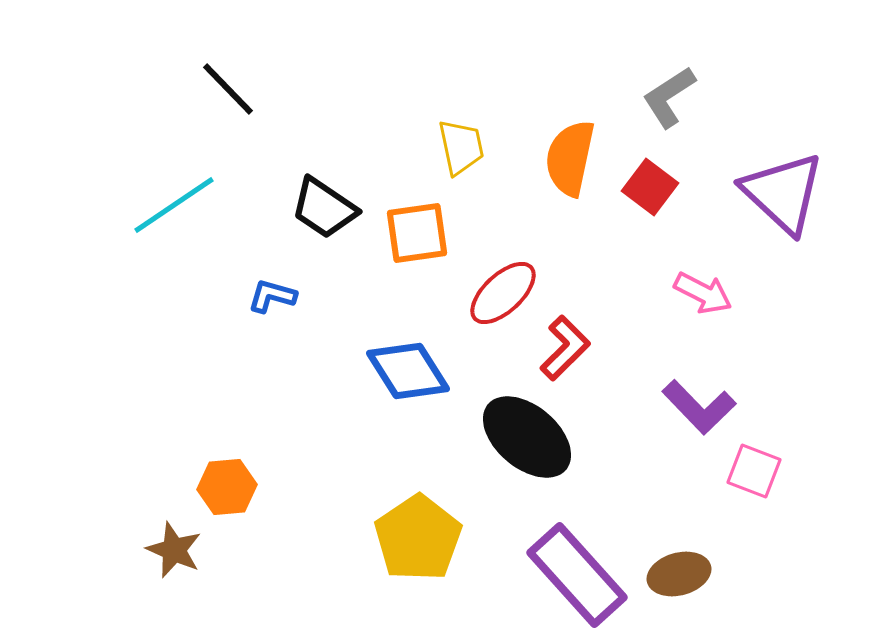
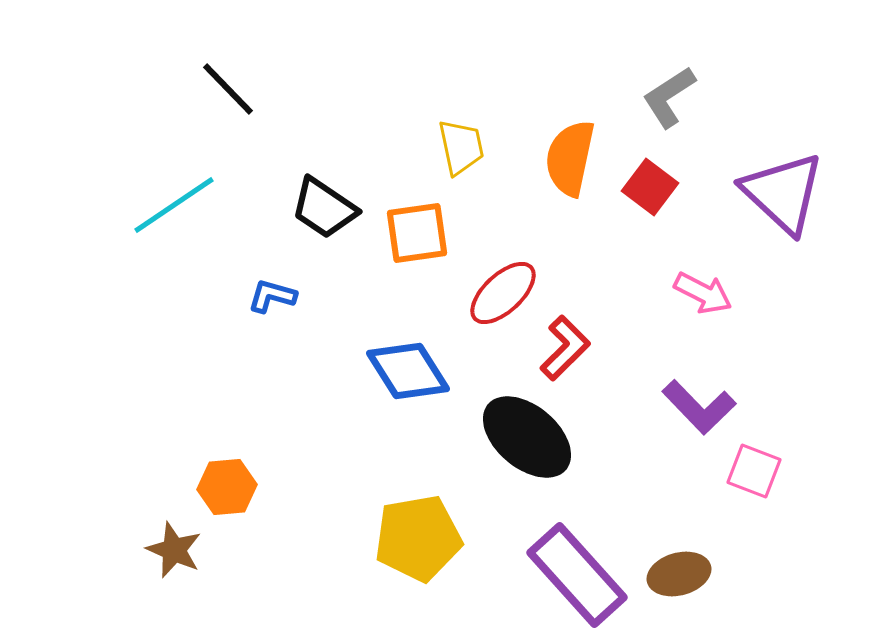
yellow pentagon: rotated 24 degrees clockwise
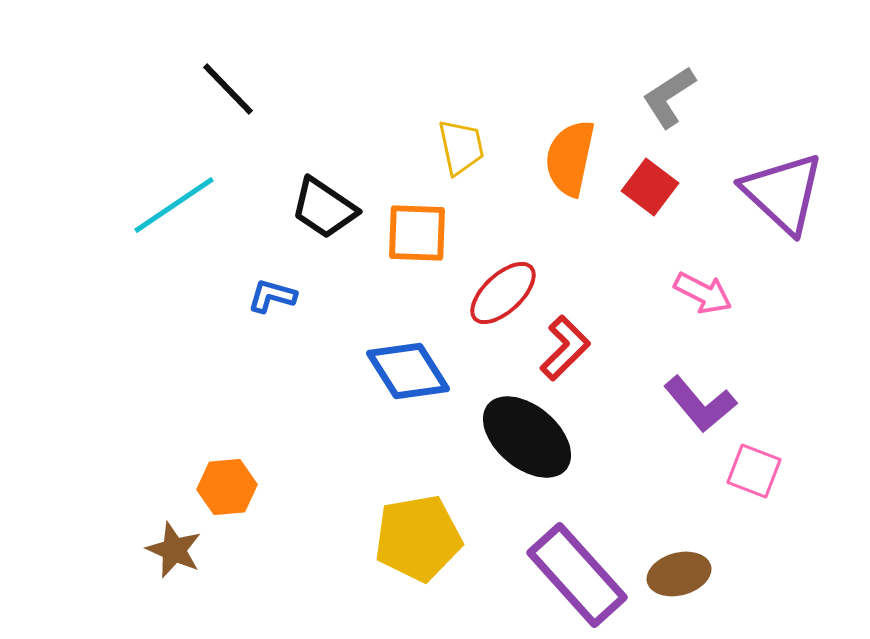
orange square: rotated 10 degrees clockwise
purple L-shape: moved 1 px right, 3 px up; rotated 4 degrees clockwise
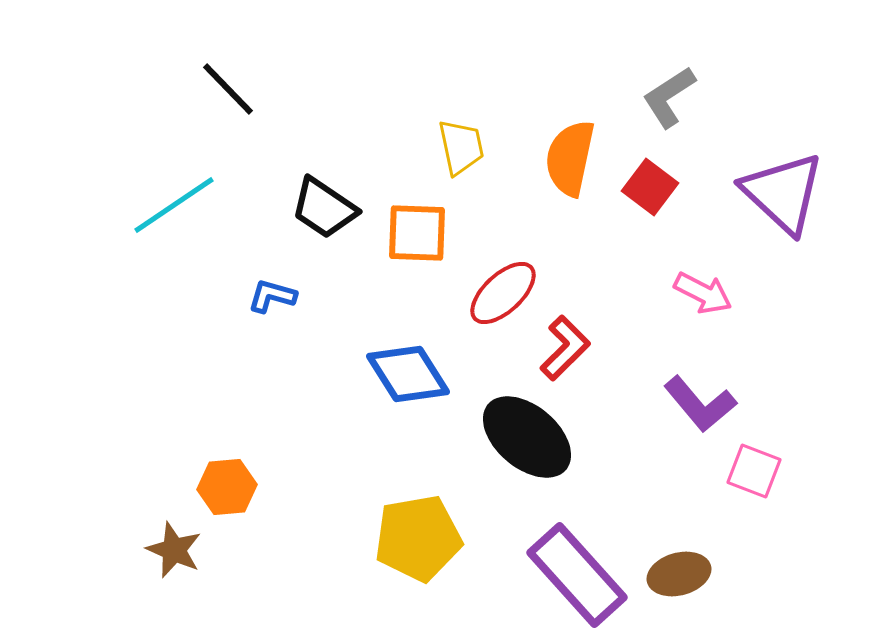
blue diamond: moved 3 px down
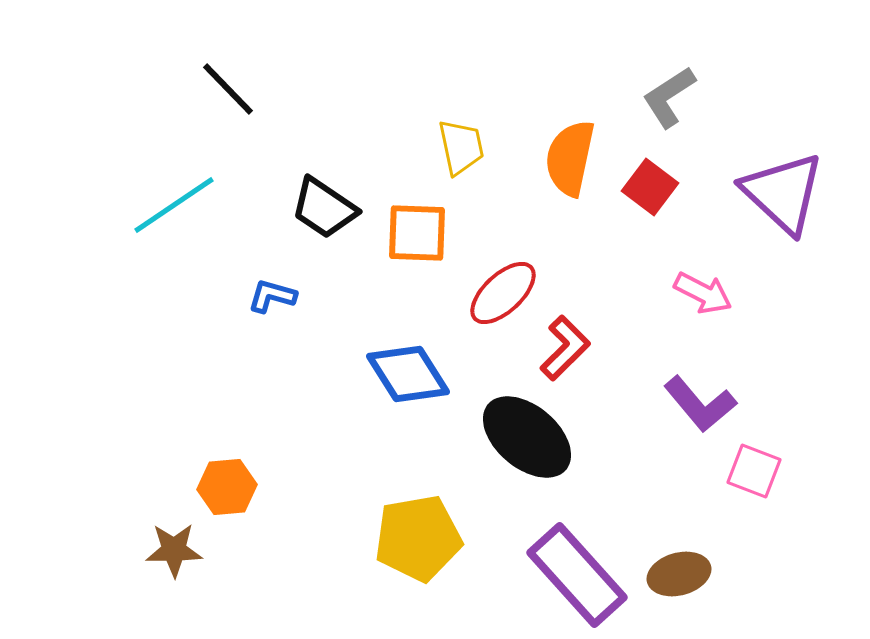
brown star: rotated 24 degrees counterclockwise
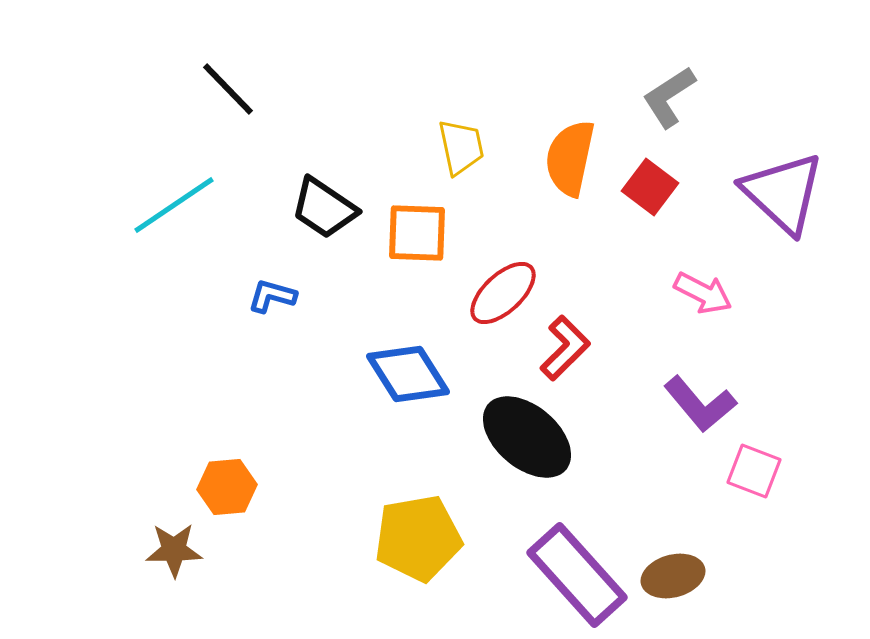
brown ellipse: moved 6 px left, 2 px down
